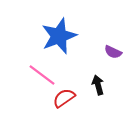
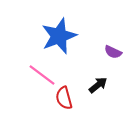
black arrow: rotated 66 degrees clockwise
red semicircle: rotated 70 degrees counterclockwise
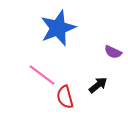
blue star: moved 1 px left, 8 px up
red semicircle: moved 1 px right, 1 px up
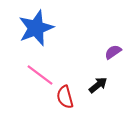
blue star: moved 22 px left
purple semicircle: rotated 120 degrees clockwise
pink line: moved 2 px left
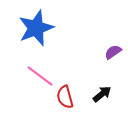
pink line: moved 1 px down
black arrow: moved 4 px right, 9 px down
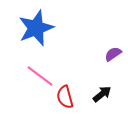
purple semicircle: moved 2 px down
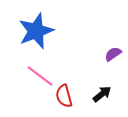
blue star: moved 3 px down
red semicircle: moved 1 px left, 1 px up
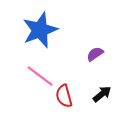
blue star: moved 4 px right, 1 px up
purple semicircle: moved 18 px left
